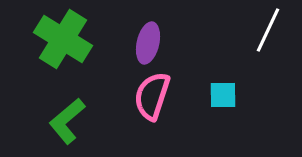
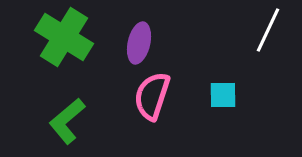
green cross: moved 1 px right, 2 px up
purple ellipse: moved 9 px left
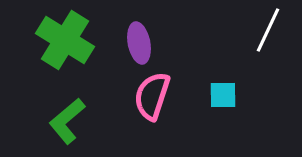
green cross: moved 1 px right, 3 px down
purple ellipse: rotated 24 degrees counterclockwise
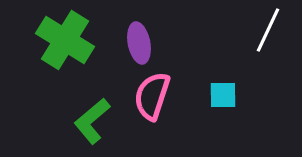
green L-shape: moved 25 px right
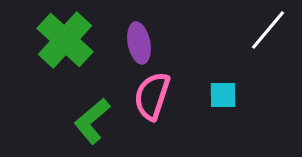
white line: rotated 15 degrees clockwise
green cross: rotated 10 degrees clockwise
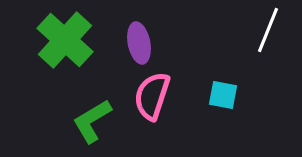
white line: rotated 18 degrees counterclockwise
cyan square: rotated 12 degrees clockwise
green L-shape: rotated 9 degrees clockwise
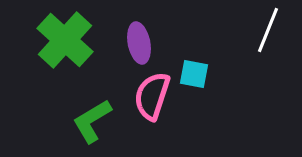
cyan square: moved 29 px left, 21 px up
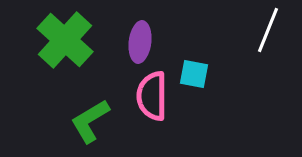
purple ellipse: moved 1 px right, 1 px up; rotated 18 degrees clockwise
pink semicircle: rotated 18 degrees counterclockwise
green L-shape: moved 2 px left
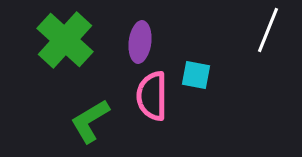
cyan square: moved 2 px right, 1 px down
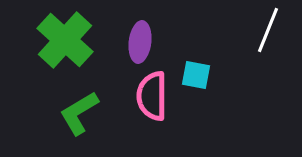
green L-shape: moved 11 px left, 8 px up
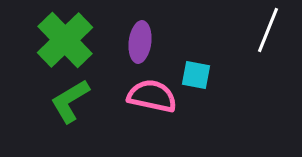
green cross: rotated 4 degrees clockwise
pink semicircle: rotated 102 degrees clockwise
green L-shape: moved 9 px left, 12 px up
